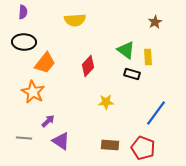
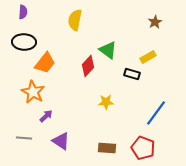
yellow semicircle: rotated 105 degrees clockwise
green triangle: moved 18 px left
yellow rectangle: rotated 63 degrees clockwise
purple arrow: moved 2 px left, 5 px up
brown rectangle: moved 3 px left, 3 px down
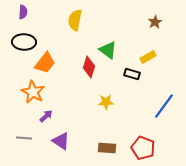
red diamond: moved 1 px right, 1 px down; rotated 25 degrees counterclockwise
blue line: moved 8 px right, 7 px up
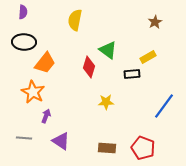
black rectangle: rotated 21 degrees counterclockwise
purple arrow: rotated 24 degrees counterclockwise
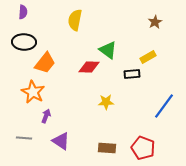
red diamond: rotated 75 degrees clockwise
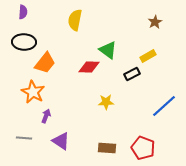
yellow rectangle: moved 1 px up
black rectangle: rotated 21 degrees counterclockwise
blue line: rotated 12 degrees clockwise
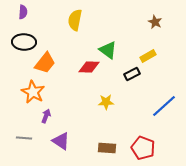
brown star: rotated 16 degrees counterclockwise
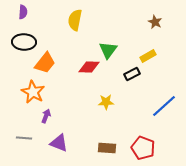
green triangle: rotated 30 degrees clockwise
purple triangle: moved 2 px left, 2 px down; rotated 12 degrees counterclockwise
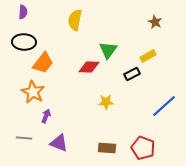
orange trapezoid: moved 2 px left
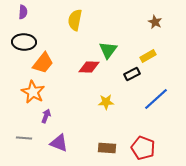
blue line: moved 8 px left, 7 px up
